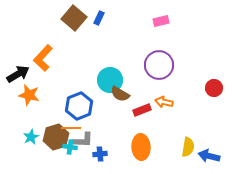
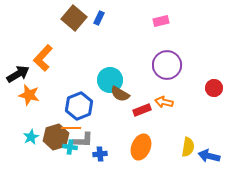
purple circle: moved 8 px right
orange ellipse: rotated 25 degrees clockwise
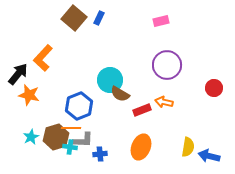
black arrow: rotated 20 degrees counterclockwise
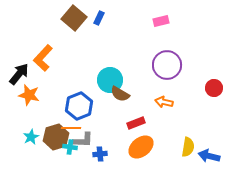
black arrow: moved 1 px right
red rectangle: moved 6 px left, 13 px down
orange ellipse: rotated 30 degrees clockwise
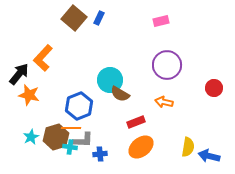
red rectangle: moved 1 px up
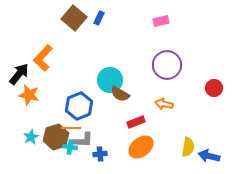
orange arrow: moved 2 px down
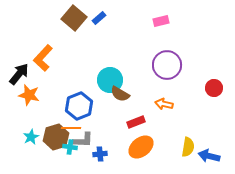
blue rectangle: rotated 24 degrees clockwise
